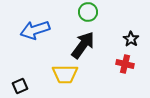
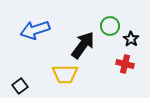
green circle: moved 22 px right, 14 px down
black square: rotated 14 degrees counterclockwise
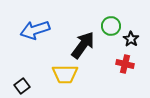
green circle: moved 1 px right
black square: moved 2 px right
